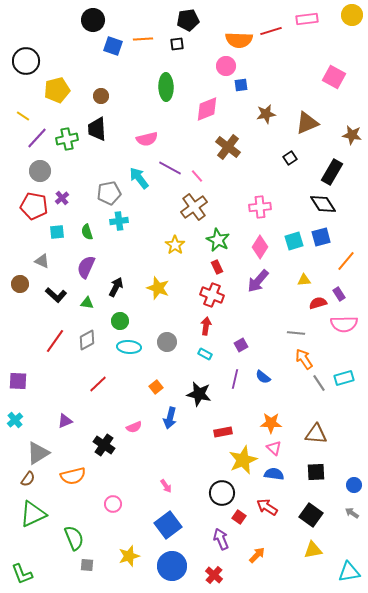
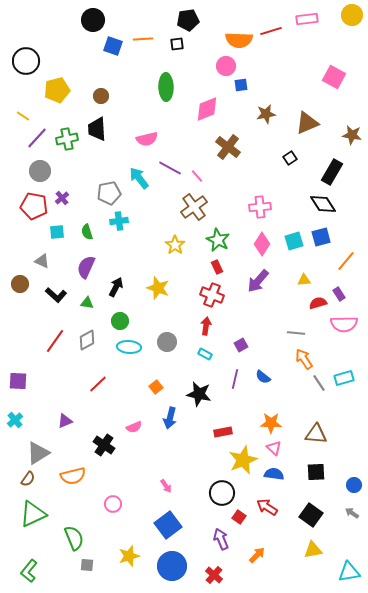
pink diamond at (260, 247): moved 2 px right, 3 px up
green L-shape at (22, 574): moved 7 px right, 3 px up; rotated 60 degrees clockwise
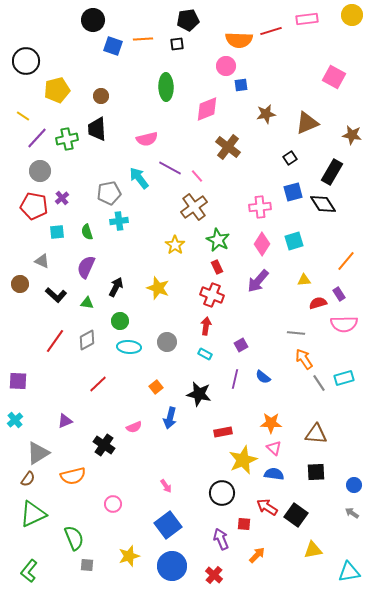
blue square at (321, 237): moved 28 px left, 45 px up
black square at (311, 515): moved 15 px left
red square at (239, 517): moved 5 px right, 7 px down; rotated 32 degrees counterclockwise
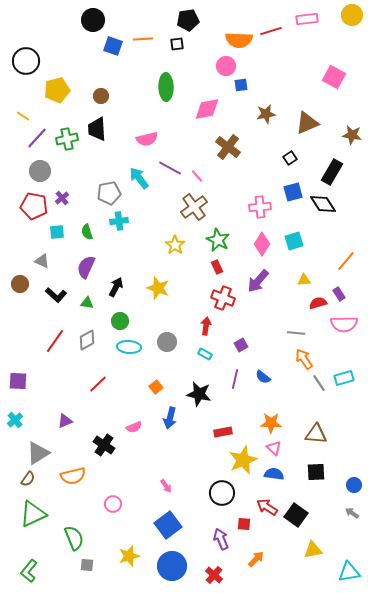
pink diamond at (207, 109): rotated 12 degrees clockwise
red cross at (212, 295): moved 11 px right, 3 px down
orange arrow at (257, 555): moved 1 px left, 4 px down
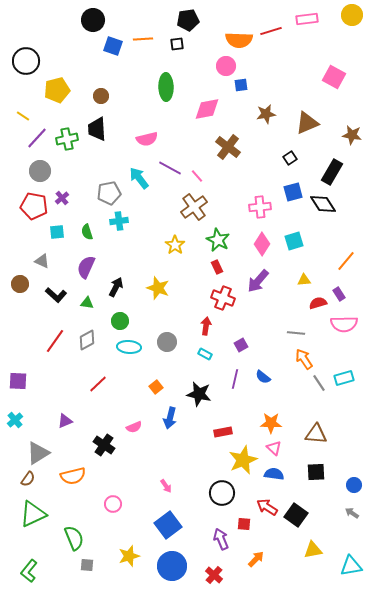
cyan triangle at (349, 572): moved 2 px right, 6 px up
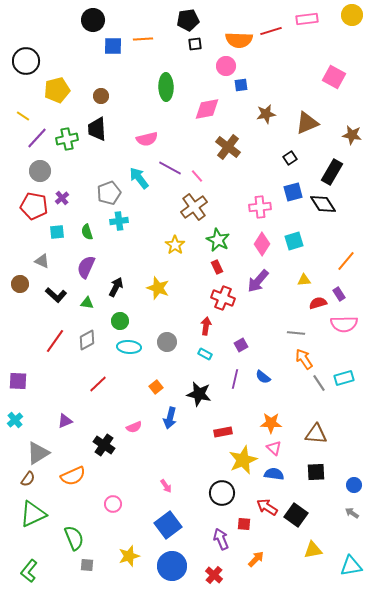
black square at (177, 44): moved 18 px right
blue square at (113, 46): rotated 18 degrees counterclockwise
gray pentagon at (109, 193): rotated 10 degrees counterclockwise
orange semicircle at (73, 476): rotated 10 degrees counterclockwise
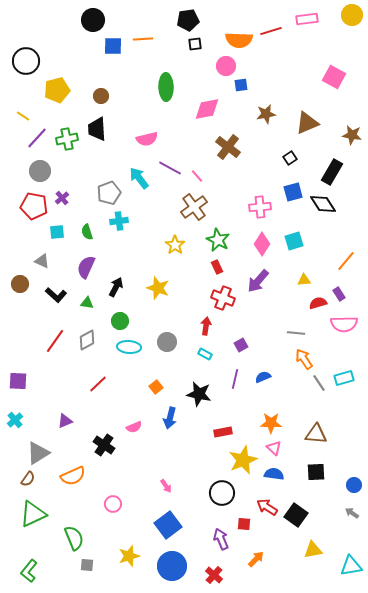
blue semicircle at (263, 377): rotated 119 degrees clockwise
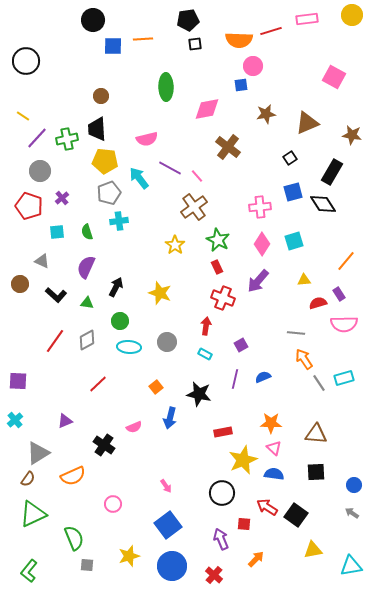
pink circle at (226, 66): moved 27 px right
yellow pentagon at (57, 90): moved 48 px right, 71 px down; rotated 20 degrees clockwise
red pentagon at (34, 206): moved 5 px left; rotated 8 degrees clockwise
yellow star at (158, 288): moved 2 px right, 5 px down
